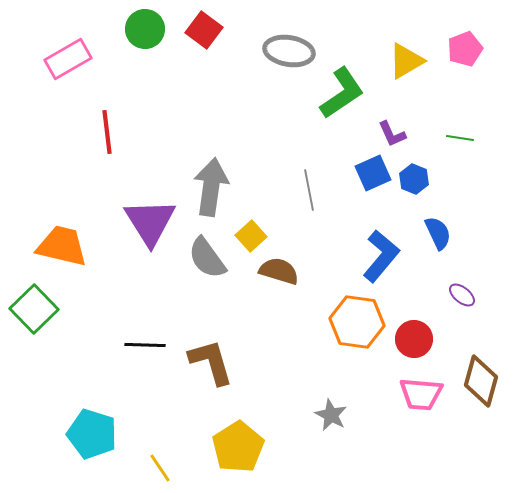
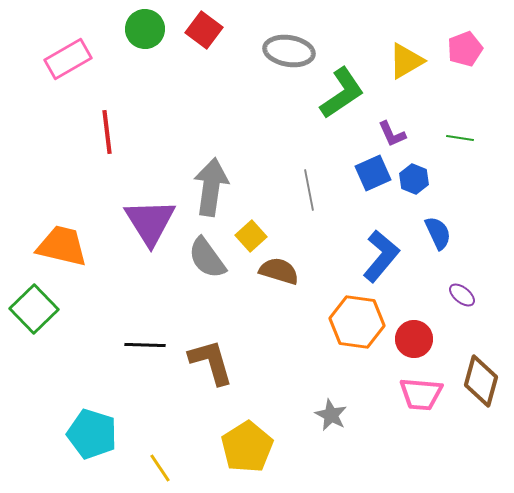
yellow pentagon: moved 9 px right
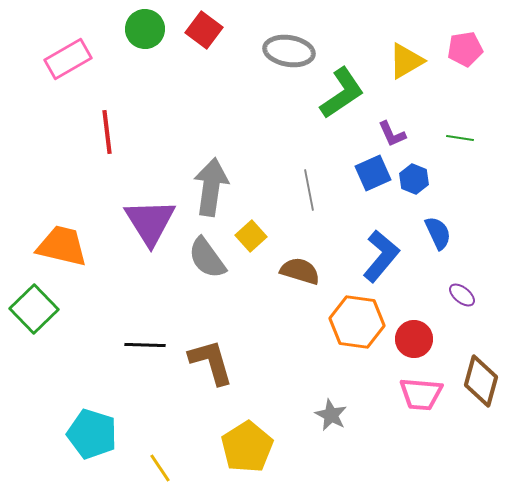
pink pentagon: rotated 12 degrees clockwise
brown semicircle: moved 21 px right
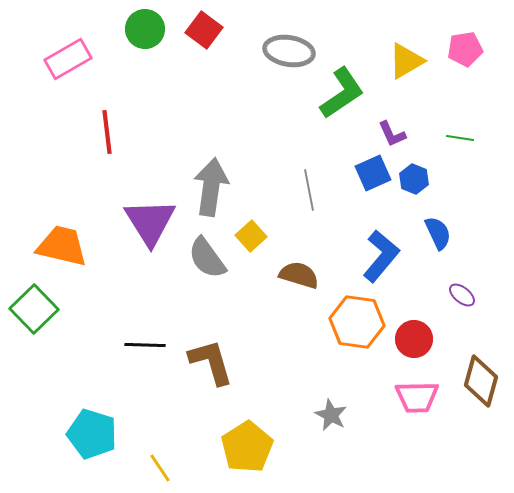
brown semicircle: moved 1 px left, 4 px down
pink trapezoid: moved 4 px left, 3 px down; rotated 6 degrees counterclockwise
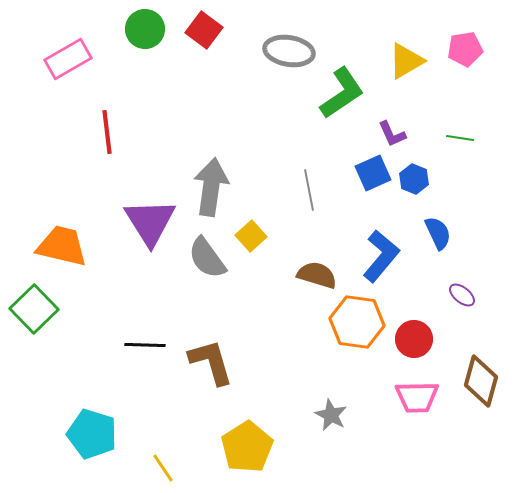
brown semicircle: moved 18 px right
yellow line: moved 3 px right
